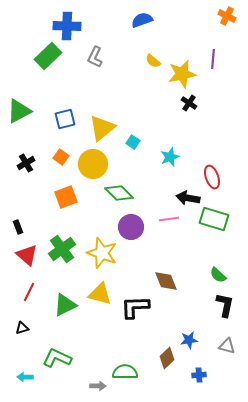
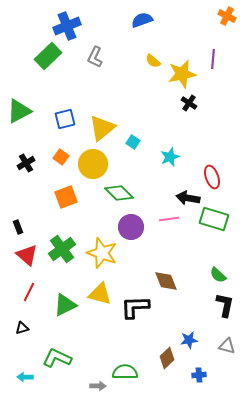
blue cross at (67, 26): rotated 24 degrees counterclockwise
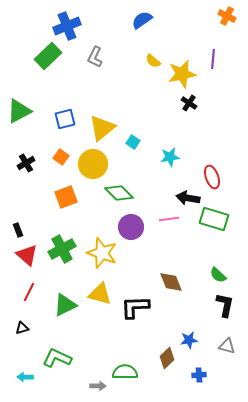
blue semicircle at (142, 20): rotated 15 degrees counterclockwise
cyan star at (170, 157): rotated 12 degrees clockwise
black rectangle at (18, 227): moved 3 px down
green cross at (62, 249): rotated 8 degrees clockwise
brown diamond at (166, 281): moved 5 px right, 1 px down
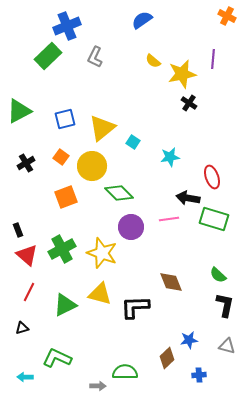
yellow circle at (93, 164): moved 1 px left, 2 px down
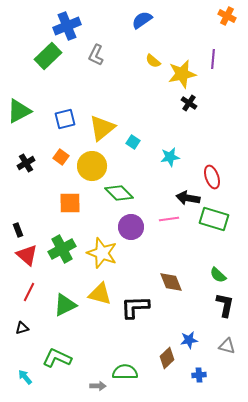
gray L-shape at (95, 57): moved 1 px right, 2 px up
orange square at (66, 197): moved 4 px right, 6 px down; rotated 20 degrees clockwise
cyan arrow at (25, 377): rotated 49 degrees clockwise
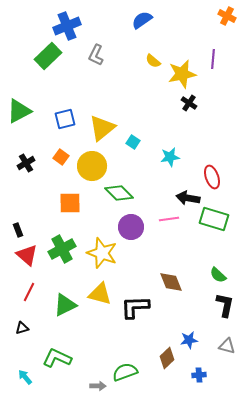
green semicircle at (125, 372): rotated 20 degrees counterclockwise
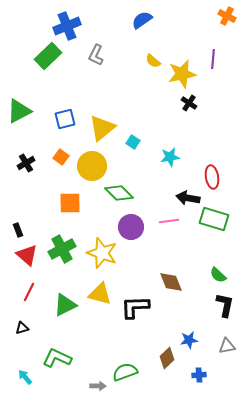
red ellipse at (212, 177): rotated 10 degrees clockwise
pink line at (169, 219): moved 2 px down
gray triangle at (227, 346): rotated 24 degrees counterclockwise
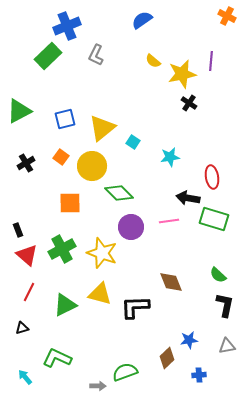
purple line at (213, 59): moved 2 px left, 2 px down
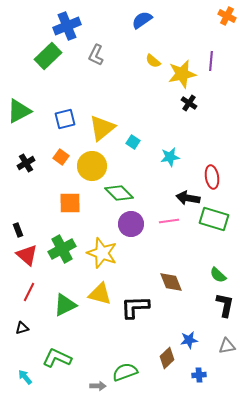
purple circle at (131, 227): moved 3 px up
